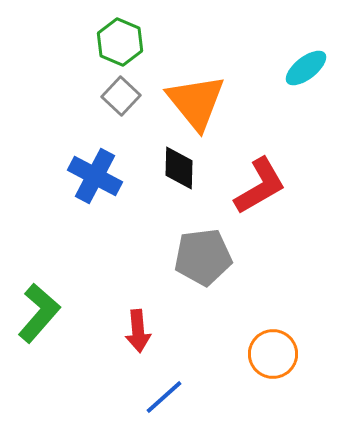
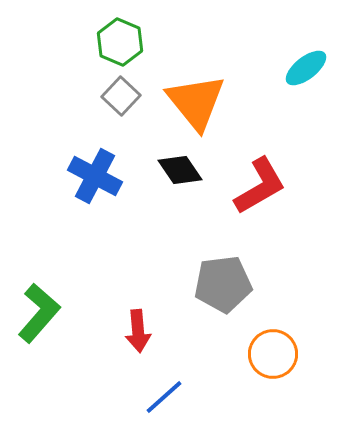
black diamond: moved 1 px right, 2 px down; rotated 36 degrees counterclockwise
gray pentagon: moved 20 px right, 27 px down
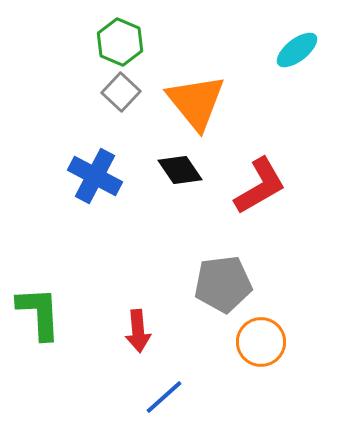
cyan ellipse: moved 9 px left, 18 px up
gray square: moved 4 px up
green L-shape: rotated 44 degrees counterclockwise
orange circle: moved 12 px left, 12 px up
